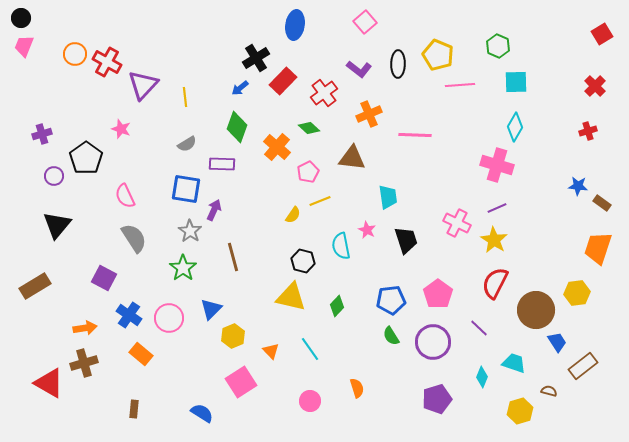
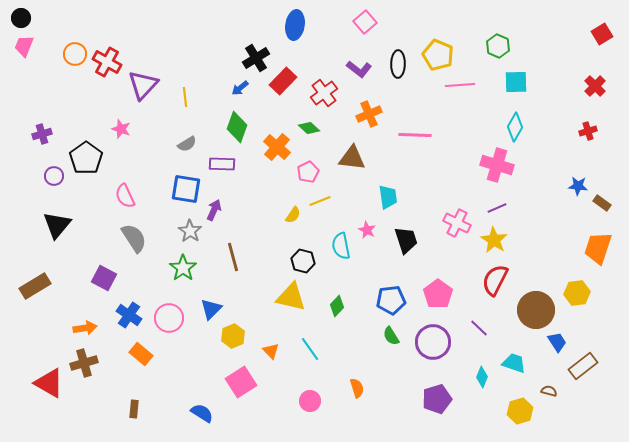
red semicircle at (495, 283): moved 3 px up
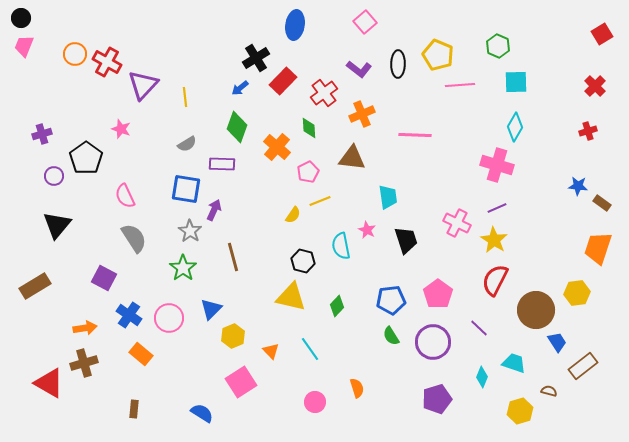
orange cross at (369, 114): moved 7 px left
green diamond at (309, 128): rotated 45 degrees clockwise
pink circle at (310, 401): moved 5 px right, 1 px down
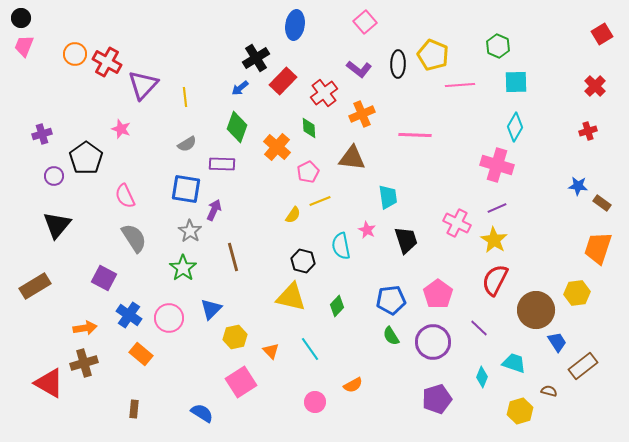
yellow pentagon at (438, 55): moved 5 px left
yellow hexagon at (233, 336): moved 2 px right, 1 px down; rotated 10 degrees clockwise
orange semicircle at (357, 388): moved 4 px left, 3 px up; rotated 78 degrees clockwise
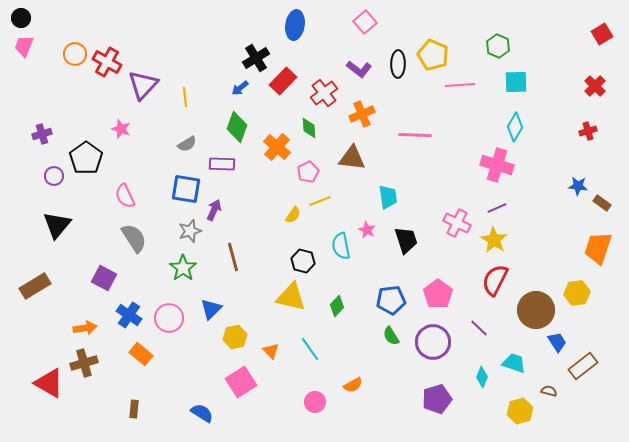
gray star at (190, 231): rotated 20 degrees clockwise
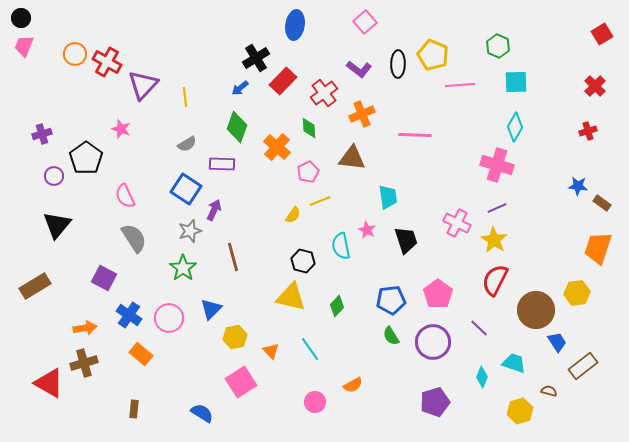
blue square at (186, 189): rotated 24 degrees clockwise
purple pentagon at (437, 399): moved 2 px left, 3 px down
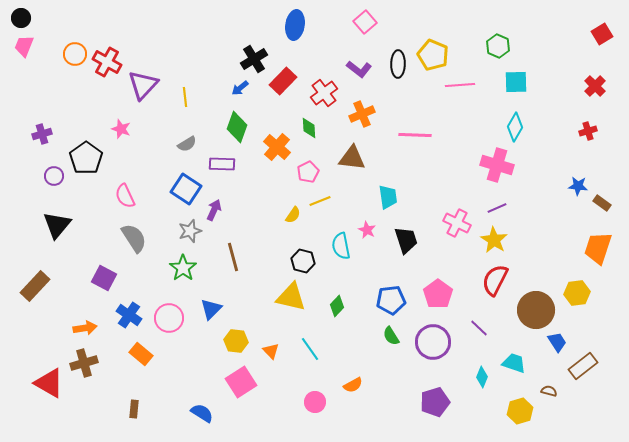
black cross at (256, 58): moved 2 px left, 1 px down
brown rectangle at (35, 286): rotated 16 degrees counterclockwise
yellow hexagon at (235, 337): moved 1 px right, 4 px down; rotated 20 degrees clockwise
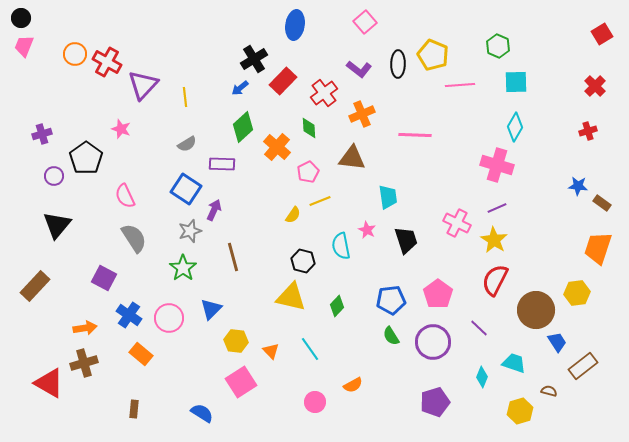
green diamond at (237, 127): moved 6 px right; rotated 28 degrees clockwise
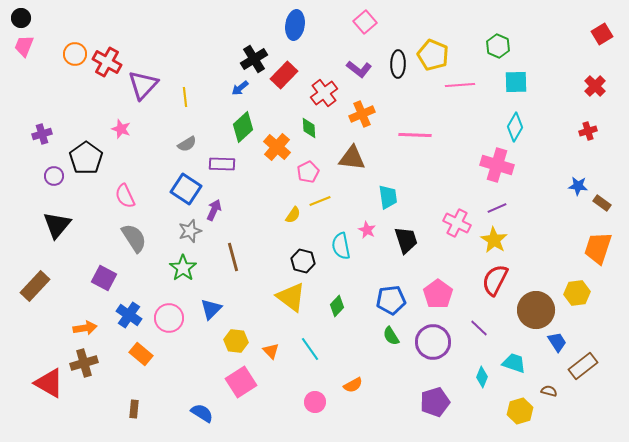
red rectangle at (283, 81): moved 1 px right, 6 px up
yellow triangle at (291, 297): rotated 24 degrees clockwise
